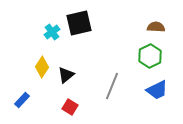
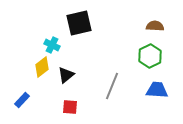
brown semicircle: moved 1 px left, 1 px up
cyan cross: moved 13 px down; rotated 28 degrees counterclockwise
yellow diamond: rotated 20 degrees clockwise
blue trapezoid: rotated 150 degrees counterclockwise
red square: rotated 28 degrees counterclockwise
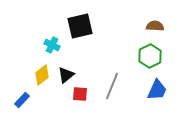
black square: moved 1 px right, 3 px down
yellow diamond: moved 8 px down
blue trapezoid: rotated 110 degrees clockwise
red square: moved 10 px right, 13 px up
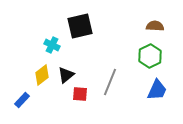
gray line: moved 2 px left, 4 px up
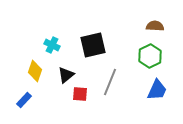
black square: moved 13 px right, 19 px down
yellow diamond: moved 7 px left, 4 px up; rotated 35 degrees counterclockwise
blue rectangle: moved 2 px right
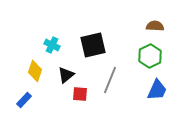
gray line: moved 2 px up
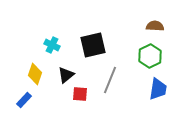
yellow diamond: moved 3 px down
blue trapezoid: moved 1 px right, 1 px up; rotated 15 degrees counterclockwise
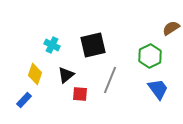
brown semicircle: moved 16 px right, 2 px down; rotated 36 degrees counterclockwise
blue trapezoid: rotated 45 degrees counterclockwise
